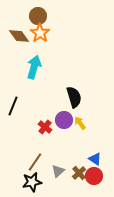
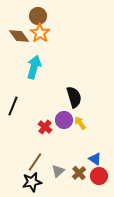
red circle: moved 5 px right
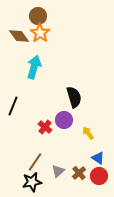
yellow arrow: moved 8 px right, 10 px down
blue triangle: moved 3 px right, 1 px up
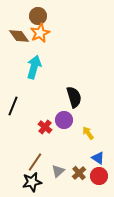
orange star: rotated 12 degrees clockwise
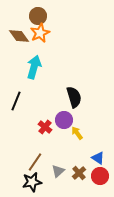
black line: moved 3 px right, 5 px up
yellow arrow: moved 11 px left
red circle: moved 1 px right
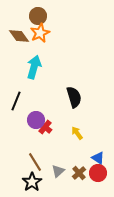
purple circle: moved 28 px left
brown line: rotated 66 degrees counterclockwise
red circle: moved 2 px left, 3 px up
black star: rotated 24 degrees counterclockwise
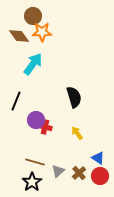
brown circle: moved 5 px left
orange star: moved 2 px right, 1 px up; rotated 24 degrees clockwise
cyan arrow: moved 1 px left, 3 px up; rotated 20 degrees clockwise
red cross: rotated 24 degrees counterclockwise
brown line: rotated 42 degrees counterclockwise
red circle: moved 2 px right, 3 px down
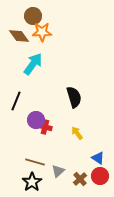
brown cross: moved 1 px right, 6 px down
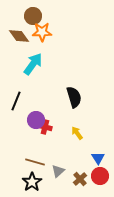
blue triangle: rotated 24 degrees clockwise
